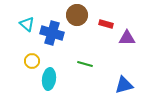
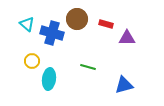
brown circle: moved 4 px down
green line: moved 3 px right, 3 px down
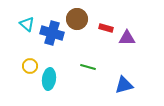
red rectangle: moved 4 px down
yellow circle: moved 2 px left, 5 px down
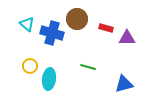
blue triangle: moved 1 px up
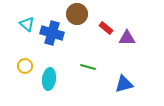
brown circle: moved 5 px up
red rectangle: rotated 24 degrees clockwise
yellow circle: moved 5 px left
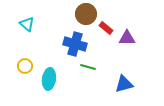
brown circle: moved 9 px right
blue cross: moved 23 px right, 11 px down
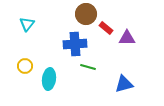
cyan triangle: rotated 28 degrees clockwise
blue cross: rotated 20 degrees counterclockwise
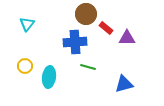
blue cross: moved 2 px up
cyan ellipse: moved 2 px up
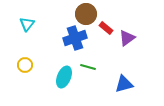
purple triangle: rotated 36 degrees counterclockwise
blue cross: moved 4 px up; rotated 15 degrees counterclockwise
yellow circle: moved 1 px up
cyan ellipse: moved 15 px right; rotated 15 degrees clockwise
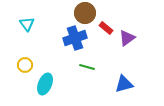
brown circle: moved 1 px left, 1 px up
cyan triangle: rotated 14 degrees counterclockwise
green line: moved 1 px left
cyan ellipse: moved 19 px left, 7 px down
